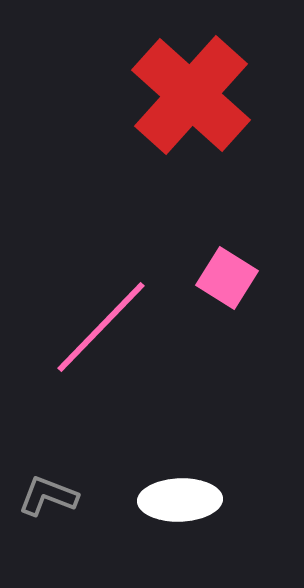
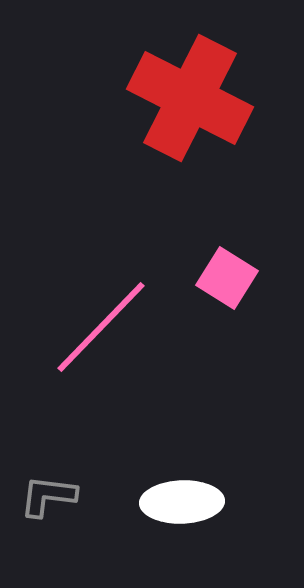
red cross: moved 1 px left, 3 px down; rotated 15 degrees counterclockwise
gray L-shape: rotated 14 degrees counterclockwise
white ellipse: moved 2 px right, 2 px down
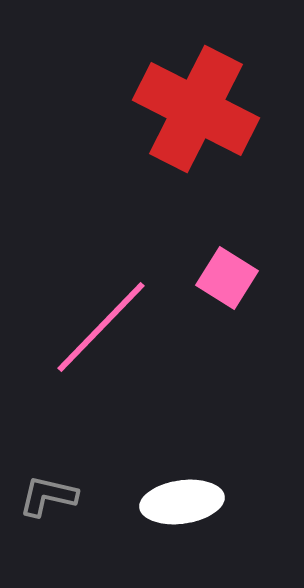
red cross: moved 6 px right, 11 px down
gray L-shape: rotated 6 degrees clockwise
white ellipse: rotated 6 degrees counterclockwise
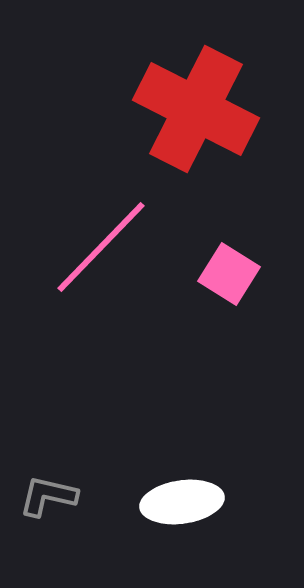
pink square: moved 2 px right, 4 px up
pink line: moved 80 px up
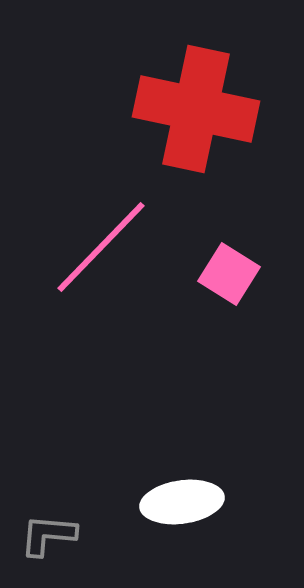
red cross: rotated 15 degrees counterclockwise
gray L-shape: moved 39 px down; rotated 8 degrees counterclockwise
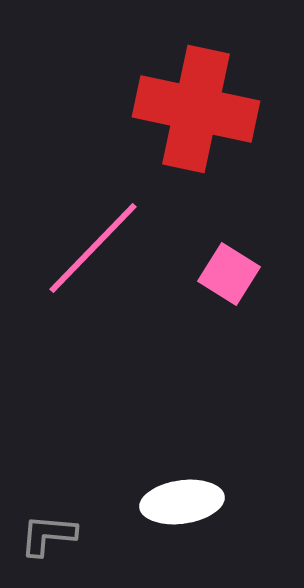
pink line: moved 8 px left, 1 px down
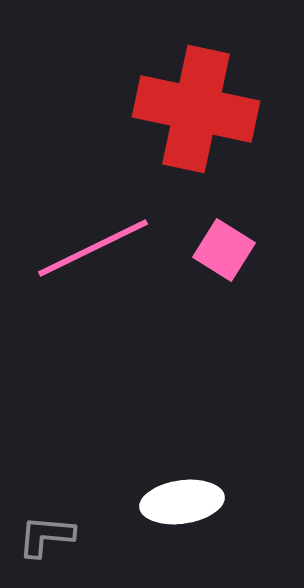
pink line: rotated 20 degrees clockwise
pink square: moved 5 px left, 24 px up
gray L-shape: moved 2 px left, 1 px down
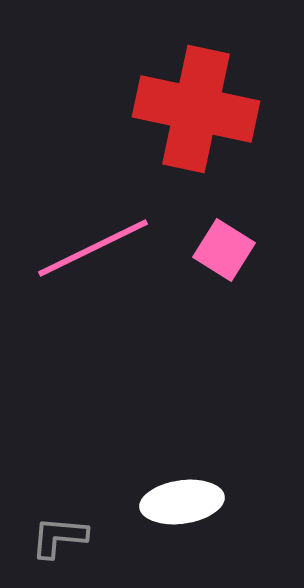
gray L-shape: moved 13 px right, 1 px down
